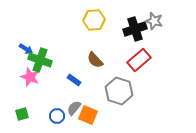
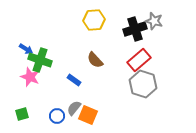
gray hexagon: moved 24 px right, 7 px up
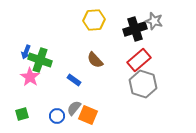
blue arrow: moved 3 px down; rotated 80 degrees clockwise
pink star: rotated 12 degrees clockwise
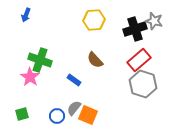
blue arrow: moved 37 px up
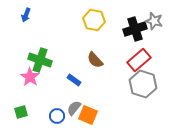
yellow hexagon: rotated 15 degrees clockwise
green square: moved 1 px left, 2 px up
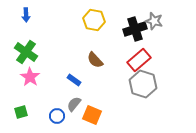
blue arrow: rotated 24 degrees counterclockwise
green cross: moved 14 px left, 8 px up; rotated 15 degrees clockwise
gray semicircle: moved 4 px up
orange square: moved 4 px right
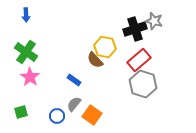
yellow hexagon: moved 11 px right, 27 px down
orange square: rotated 12 degrees clockwise
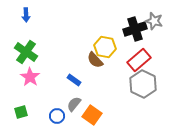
gray hexagon: rotated 8 degrees clockwise
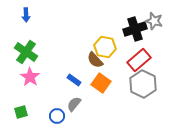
orange square: moved 9 px right, 32 px up
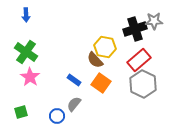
gray star: rotated 18 degrees counterclockwise
